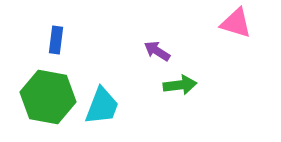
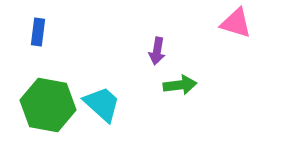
blue rectangle: moved 18 px left, 8 px up
purple arrow: rotated 112 degrees counterclockwise
green hexagon: moved 8 px down
cyan trapezoid: moved 2 px up; rotated 69 degrees counterclockwise
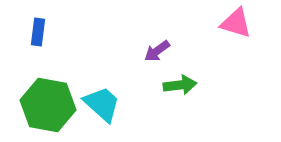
purple arrow: rotated 44 degrees clockwise
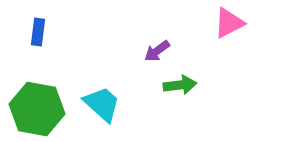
pink triangle: moved 7 px left; rotated 44 degrees counterclockwise
green hexagon: moved 11 px left, 4 px down
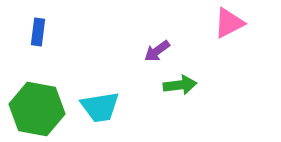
cyan trapezoid: moved 2 px left, 3 px down; rotated 129 degrees clockwise
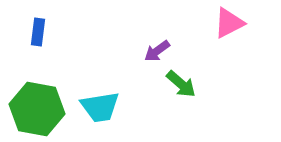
green arrow: moved 1 px right, 1 px up; rotated 48 degrees clockwise
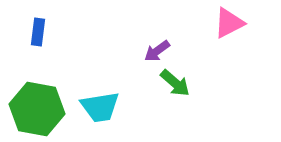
green arrow: moved 6 px left, 1 px up
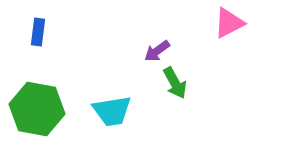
green arrow: rotated 20 degrees clockwise
cyan trapezoid: moved 12 px right, 4 px down
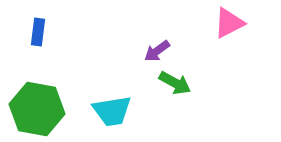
green arrow: rotated 32 degrees counterclockwise
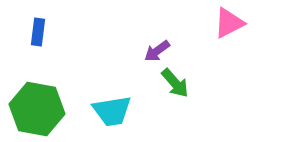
green arrow: rotated 20 degrees clockwise
